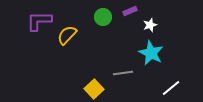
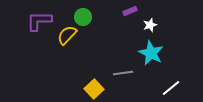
green circle: moved 20 px left
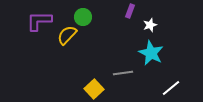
purple rectangle: rotated 48 degrees counterclockwise
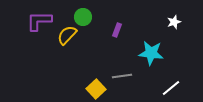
purple rectangle: moved 13 px left, 19 px down
white star: moved 24 px right, 3 px up
cyan star: rotated 20 degrees counterclockwise
gray line: moved 1 px left, 3 px down
yellow square: moved 2 px right
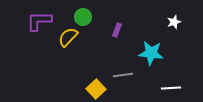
yellow semicircle: moved 1 px right, 2 px down
gray line: moved 1 px right, 1 px up
white line: rotated 36 degrees clockwise
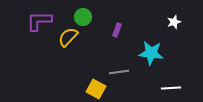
gray line: moved 4 px left, 3 px up
yellow square: rotated 18 degrees counterclockwise
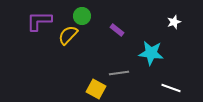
green circle: moved 1 px left, 1 px up
purple rectangle: rotated 72 degrees counterclockwise
yellow semicircle: moved 2 px up
gray line: moved 1 px down
white line: rotated 24 degrees clockwise
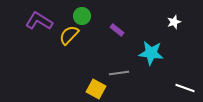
purple L-shape: rotated 32 degrees clockwise
yellow semicircle: moved 1 px right
white line: moved 14 px right
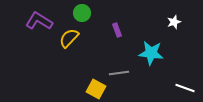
green circle: moved 3 px up
purple rectangle: rotated 32 degrees clockwise
yellow semicircle: moved 3 px down
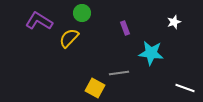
purple rectangle: moved 8 px right, 2 px up
yellow square: moved 1 px left, 1 px up
